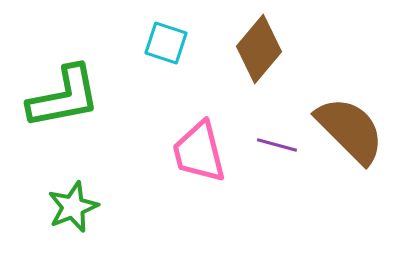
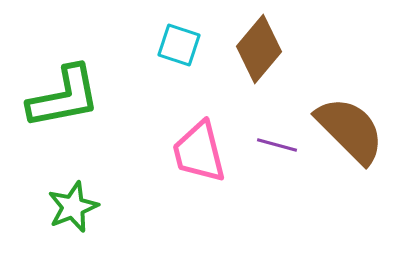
cyan square: moved 13 px right, 2 px down
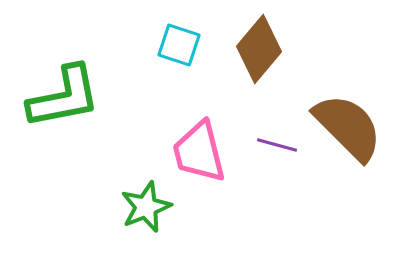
brown semicircle: moved 2 px left, 3 px up
green star: moved 73 px right
